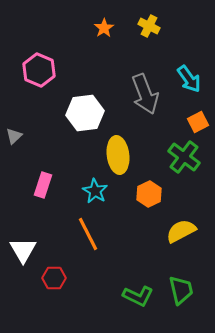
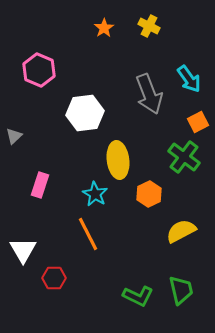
gray arrow: moved 4 px right
yellow ellipse: moved 5 px down
pink rectangle: moved 3 px left
cyan star: moved 3 px down
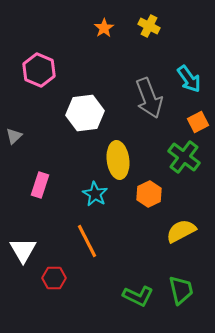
gray arrow: moved 4 px down
orange line: moved 1 px left, 7 px down
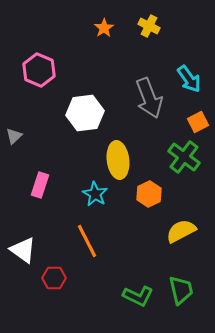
white triangle: rotated 24 degrees counterclockwise
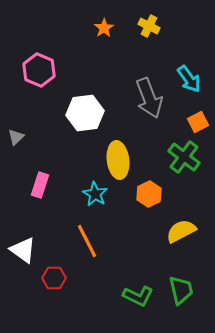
gray triangle: moved 2 px right, 1 px down
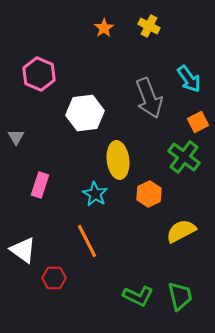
pink hexagon: moved 4 px down
gray triangle: rotated 18 degrees counterclockwise
green trapezoid: moved 1 px left, 6 px down
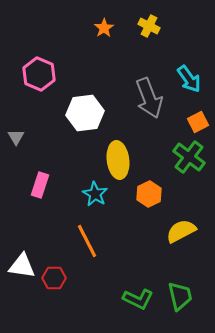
green cross: moved 5 px right
white triangle: moved 1 px left, 16 px down; rotated 28 degrees counterclockwise
green L-shape: moved 3 px down
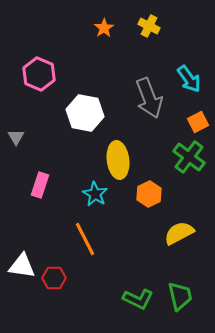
white hexagon: rotated 18 degrees clockwise
yellow semicircle: moved 2 px left, 2 px down
orange line: moved 2 px left, 2 px up
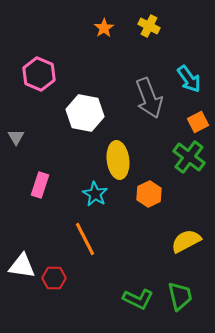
yellow semicircle: moved 7 px right, 8 px down
